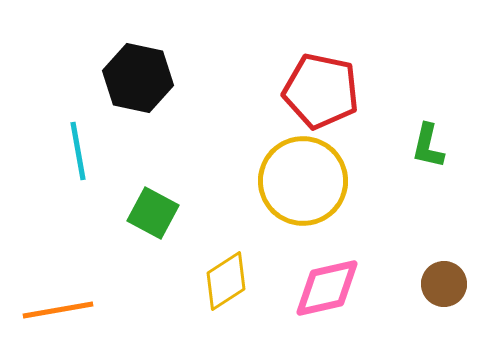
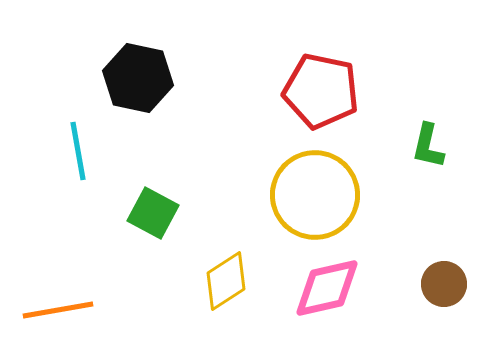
yellow circle: moved 12 px right, 14 px down
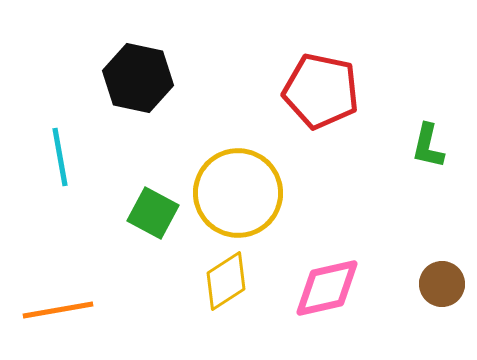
cyan line: moved 18 px left, 6 px down
yellow circle: moved 77 px left, 2 px up
brown circle: moved 2 px left
